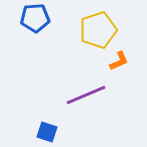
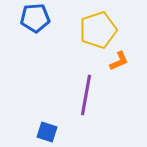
purple line: rotated 57 degrees counterclockwise
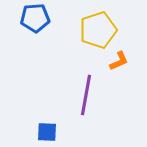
blue square: rotated 15 degrees counterclockwise
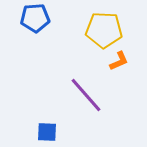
yellow pentagon: moved 6 px right; rotated 21 degrees clockwise
purple line: rotated 51 degrees counterclockwise
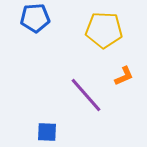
orange L-shape: moved 5 px right, 15 px down
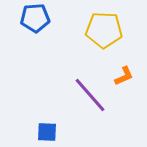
purple line: moved 4 px right
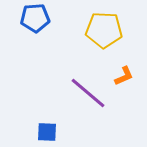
purple line: moved 2 px left, 2 px up; rotated 9 degrees counterclockwise
